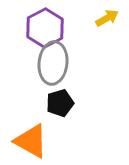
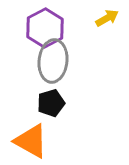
gray ellipse: moved 2 px up
black pentagon: moved 9 px left
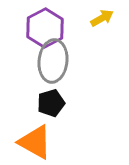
yellow arrow: moved 5 px left
orange triangle: moved 4 px right, 1 px down
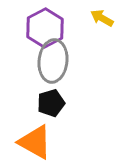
yellow arrow: rotated 120 degrees counterclockwise
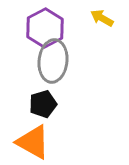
black pentagon: moved 8 px left, 1 px down
orange triangle: moved 2 px left
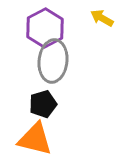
orange triangle: moved 2 px right, 3 px up; rotated 15 degrees counterclockwise
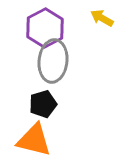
orange triangle: moved 1 px left, 1 px down
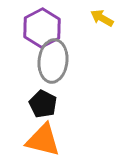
purple hexagon: moved 3 px left
black pentagon: rotated 28 degrees counterclockwise
orange triangle: moved 9 px right
